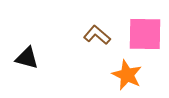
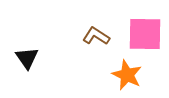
brown L-shape: moved 1 px left, 1 px down; rotated 8 degrees counterclockwise
black triangle: rotated 40 degrees clockwise
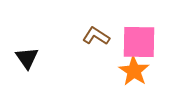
pink square: moved 6 px left, 8 px down
orange star: moved 7 px right, 4 px up; rotated 8 degrees clockwise
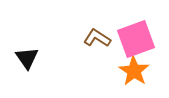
brown L-shape: moved 1 px right, 2 px down
pink square: moved 3 px left, 3 px up; rotated 21 degrees counterclockwise
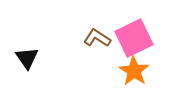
pink square: moved 2 px left, 1 px up; rotated 6 degrees counterclockwise
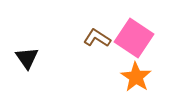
pink square: rotated 30 degrees counterclockwise
orange star: moved 2 px right, 6 px down
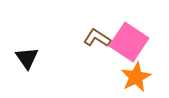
pink square: moved 5 px left, 4 px down
orange star: rotated 12 degrees clockwise
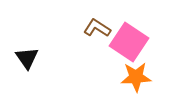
brown L-shape: moved 10 px up
orange star: rotated 24 degrees clockwise
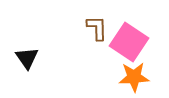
brown L-shape: rotated 56 degrees clockwise
orange star: moved 2 px left
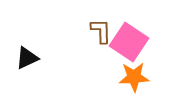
brown L-shape: moved 4 px right, 3 px down
black triangle: rotated 40 degrees clockwise
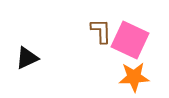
pink square: moved 1 px right, 2 px up; rotated 9 degrees counterclockwise
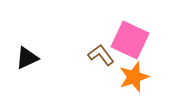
brown L-shape: moved 24 px down; rotated 36 degrees counterclockwise
orange star: rotated 16 degrees counterclockwise
